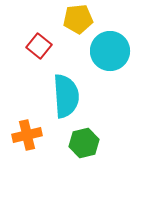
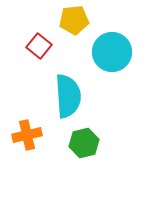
yellow pentagon: moved 4 px left, 1 px down
cyan circle: moved 2 px right, 1 px down
cyan semicircle: moved 2 px right
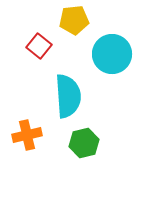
cyan circle: moved 2 px down
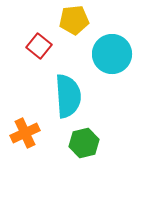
orange cross: moved 2 px left, 2 px up; rotated 12 degrees counterclockwise
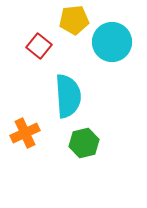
cyan circle: moved 12 px up
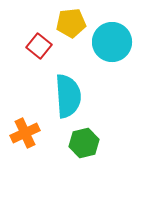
yellow pentagon: moved 3 px left, 3 px down
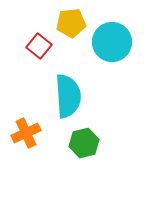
orange cross: moved 1 px right
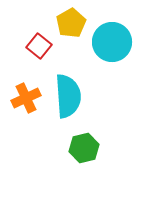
yellow pentagon: rotated 24 degrees counterclockwise
orange cross: moved 35 px up
green hexagon: moved 5 px down
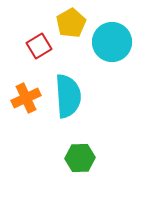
red square: rotated 20 degrees clockwise
green hexagon: moved 4 px left, 10 px down; rotated 12 degrees clockwise
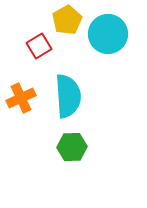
yellow pentagon: moved 4 px left, 3 px up
cyan circle: moved 4 px left, 8 px up
orange cross: moved 5 px left
green hexagon: moved 8 px left, 11 px up
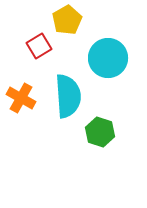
cyan circle: moved 24 px down
orange cross: rotated 36 degrees counterclockwise
green hexagon: moved 28 px right, 15 px up; rotated 20 degrees clockwise
